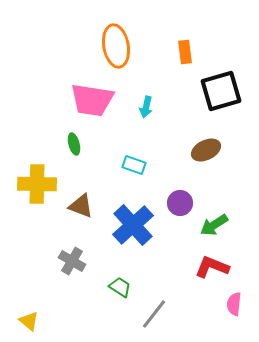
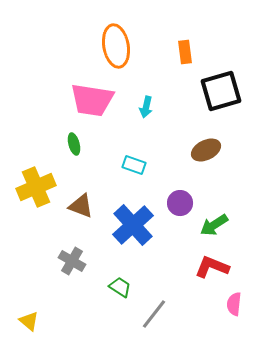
yellow cross: moved 1 px left, 3 px down; rotated 24 degrees counterclockwise
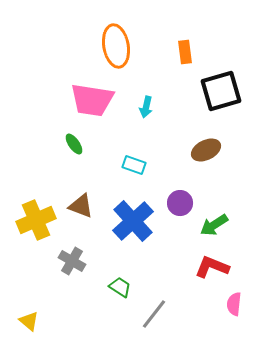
green ellipse: rotated 20 degrees counterclockwise
yellow cross: moved 33 px down
blue cross: moved 4 px up
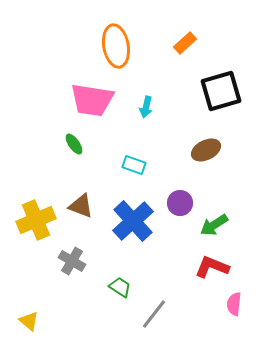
orange rectangle: moved 9 px up; rotated 55 degrees clockwise
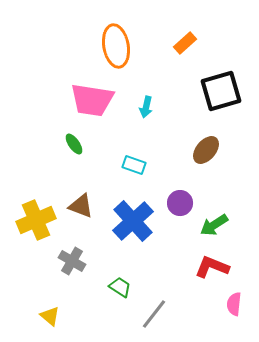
brown ellipse: rotated 24 degrees counterclockwise
yellow triangle: moved 21 px right, 5 px up
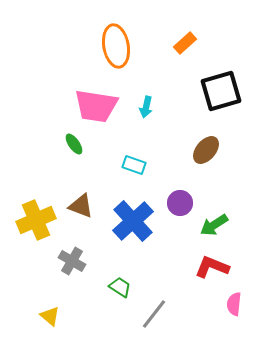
pink trapezoid: moved 4 px right, 6 px down
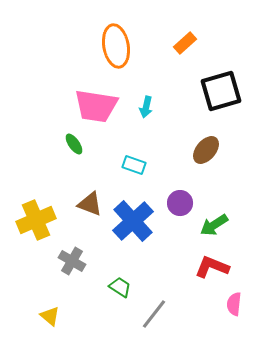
brown triangle: moved 9 px right, 2 px up
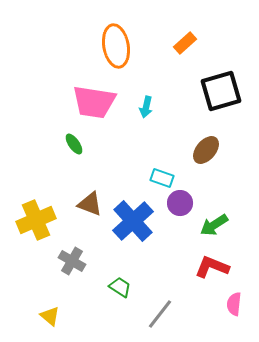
pink trapezoid: moved 2 px left, 4 px up
cyan rectangle: moved 28 px right, 13 px down
gray line: moved 6 px right
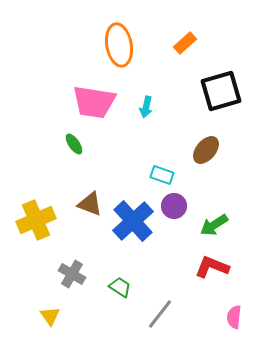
orange ellipse: moved 3 px right, 1 px up
cyan rectangle: moved 3 px up
purple circle: moved 6 px left, 3 px down
gray cross: moved 13 px down
pink semicircle: moved 13 px down
yellow triangle: rotated 15 degrees clockwise
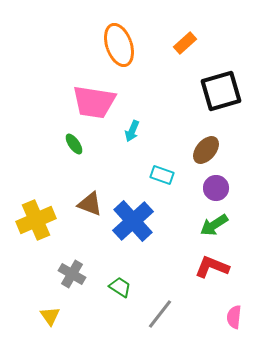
orange ellipse: rotated 9 degrees counterclockwise
cyan arrow: moved 14 px left, 24 px down; rotated 10 degrees clockwise
purple circle: moved 42 px right, 18 px up
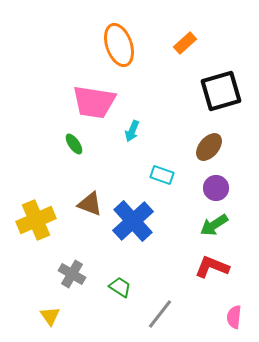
brown ellipse: moved 3 px right, 3 px up
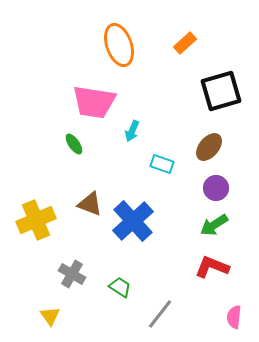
cyan rectangle: moved 11 px up
